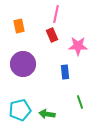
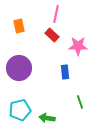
red rectangle: rotated 24 degrees counterclockwise
purple circle: moved 4 px left, 4 px down
green arrow: moved 4 px down
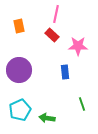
purple circle: moved 2 px down
green line: moved 2 px right, 2 px down
cyan pentagon: rotated 10 degrees counterclockwise
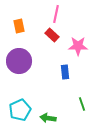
purple circle: moved 9 px up
green arrow: moved 1 px right
